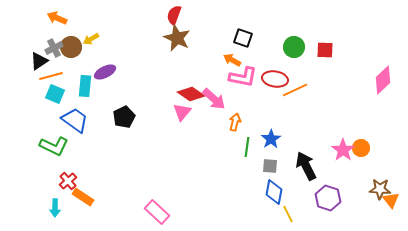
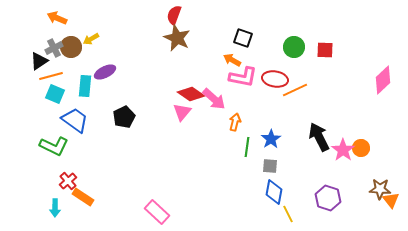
black arrow at (306, 166): moved 13 px right, 29 px up
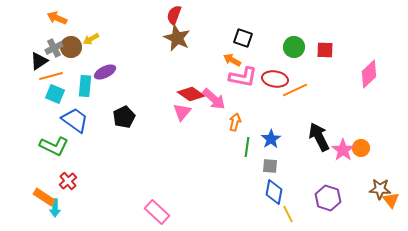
pink diamond at (383, 80): moved 14 px left, 6 px up
orange rectangle at (83, 197): moved 39 px left
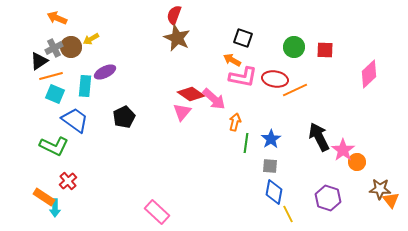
green line at (247, 147): moved 1 px left, 4 px up
orange circle at (361, 148): moved 4 px left, 14 px down
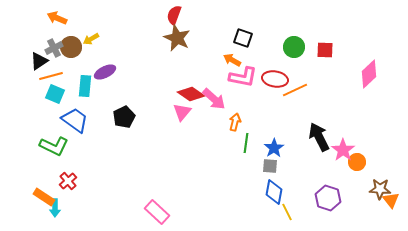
blue star at (271, 139): moved 3 px right, 9 px down
yellow line at (288, 214): moved 1 px left, 2 px up
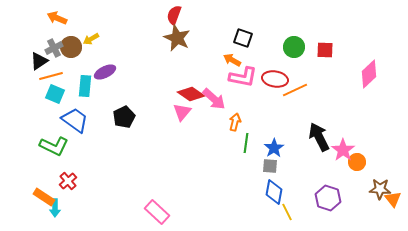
orange triangle at (391, 200): moved 2 px right, 1 px up
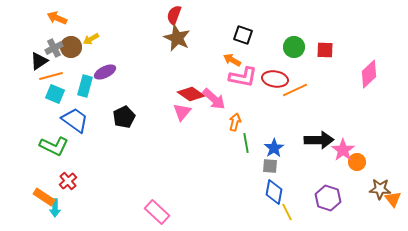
black square at (243, 38): moved 3 px up
cyan rectangle at (85, 86): rotated 10 degrees clockwise
black arrow at (319, 137): moved 3 px down; rotated 116 degrees clockwise
green line at (246, 143): rotated 18 degrees counterclockwise
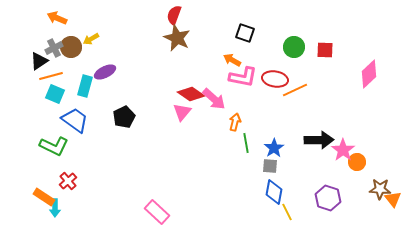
black square at (243, 35): moved 2 px right, 2 px up
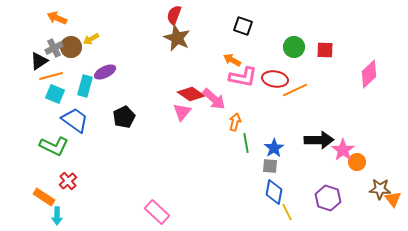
black square at (245, 33): moved 2 px left, 7 px up
cyan arrow at (55, 208): moved 2 px right, 8 px down
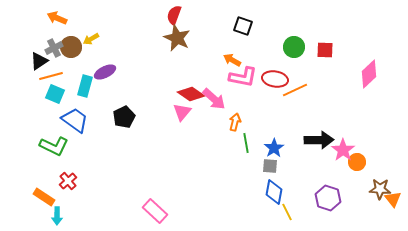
pink rectangle at (157, 212): moved 2 px left, 1 px up
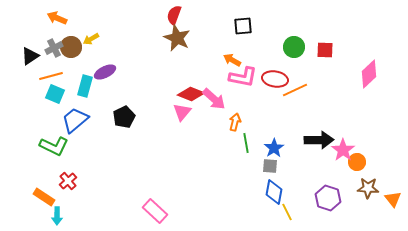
black square at (243, 26): rotated 24 degrees counterclockwise
black triangle at (39, 61): moved 9 px left, 5 px up
red diamond at (191, 94): rotated 12 degrees counterclockwise
blue trapezoid at (75, 120): rotated 76 degrees counterclockwise
brown star at (380, 189): moved 12 px left, 1 px up
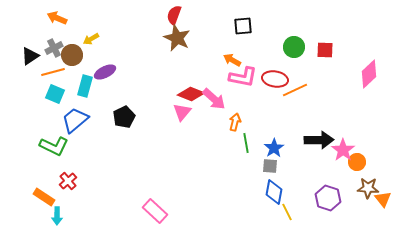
brown circle at (71, 47): moved 1 px right, 8 px down
orange line at (51, 76): moved 2 px right, 4 px up
orange triangle at (393, 199): moved 10 px left
